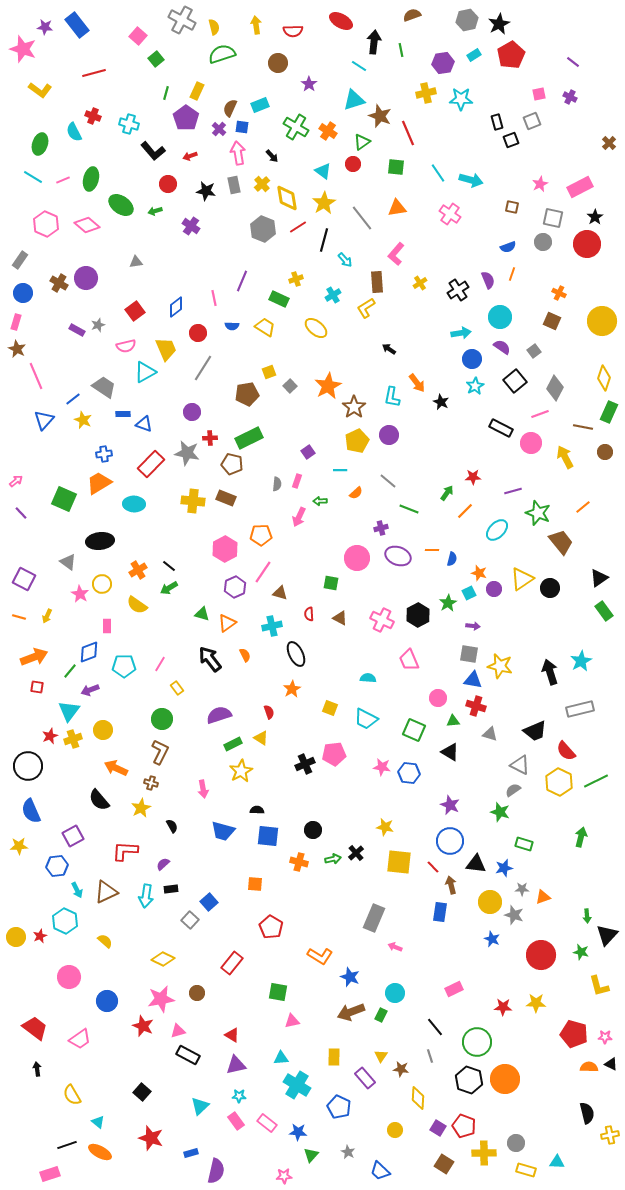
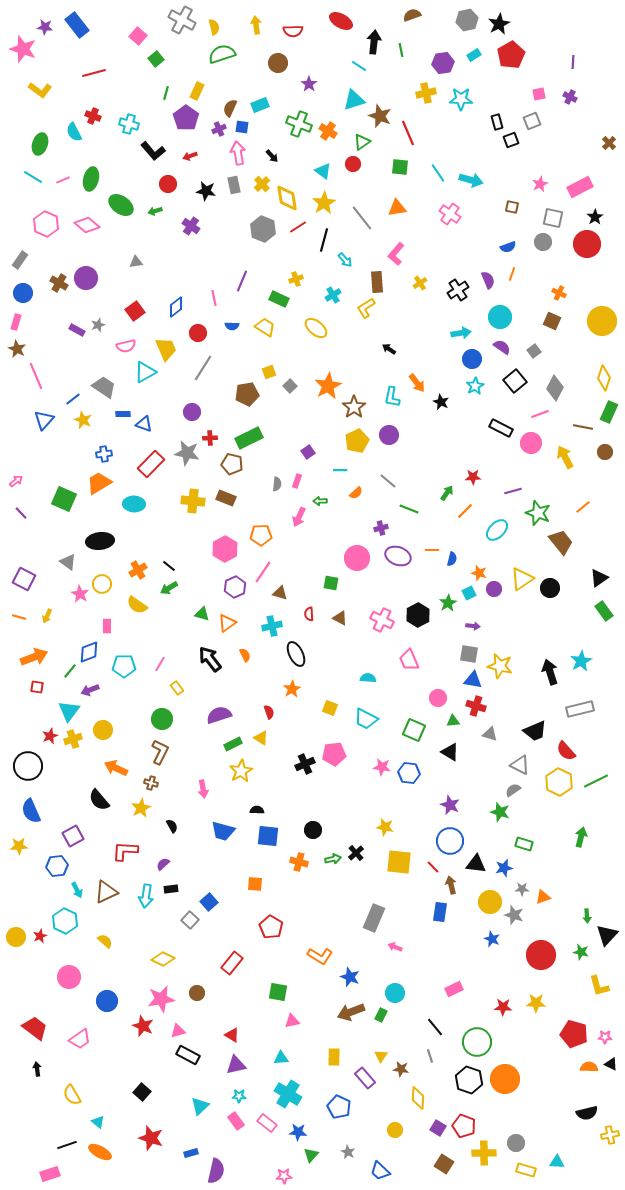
purple line at (573, 62): rotated 56 degrees clockwise
green cross at (296, 127): moved 3 px right, 3 px up; rotated 10 degrees counterclockwise
purple cross at (219, 129): rotated 24 degrees clockwise
green square at (396, 167): moved 4 px right
cyan cross at (297, 1085): moved 9 px left, 9 px down
black semicircle at (587, 1113): rotated 90 degrees clockwise
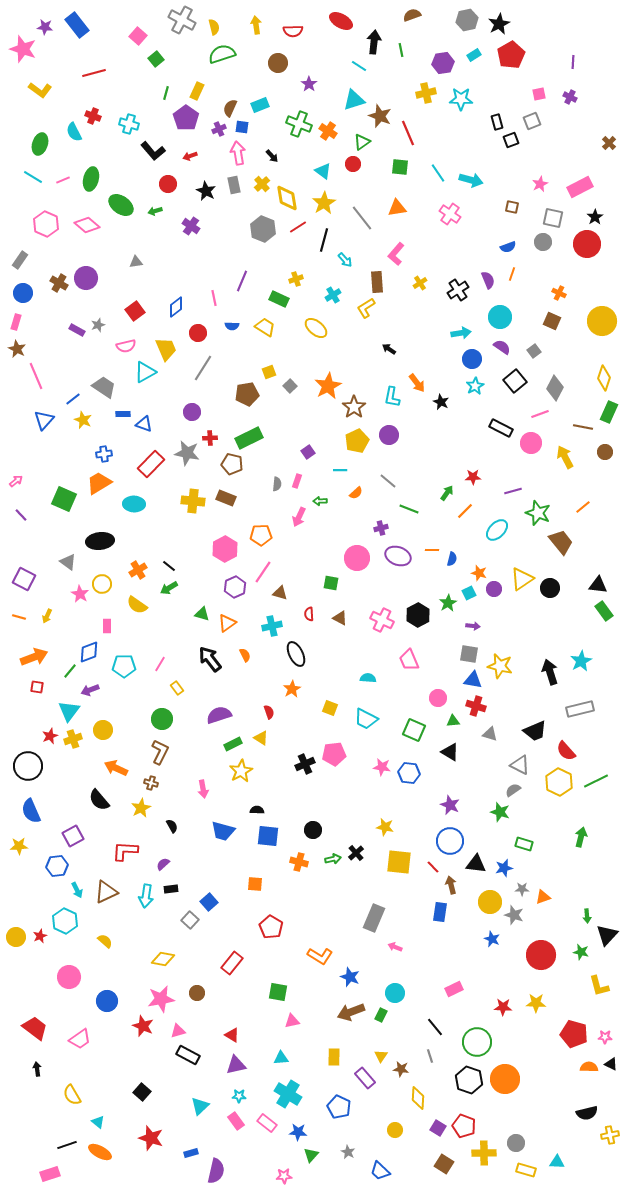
black star at (206, 191): rotated 18 degrees clockwise
purple line at (21, 513): moved 2 px down
black triangle at (599, 578): moved 1 px left, 7 px down; rotated 42 degrees clockwise
yellow diamond at (163, 959): rotated 15 degrees counterclockwise
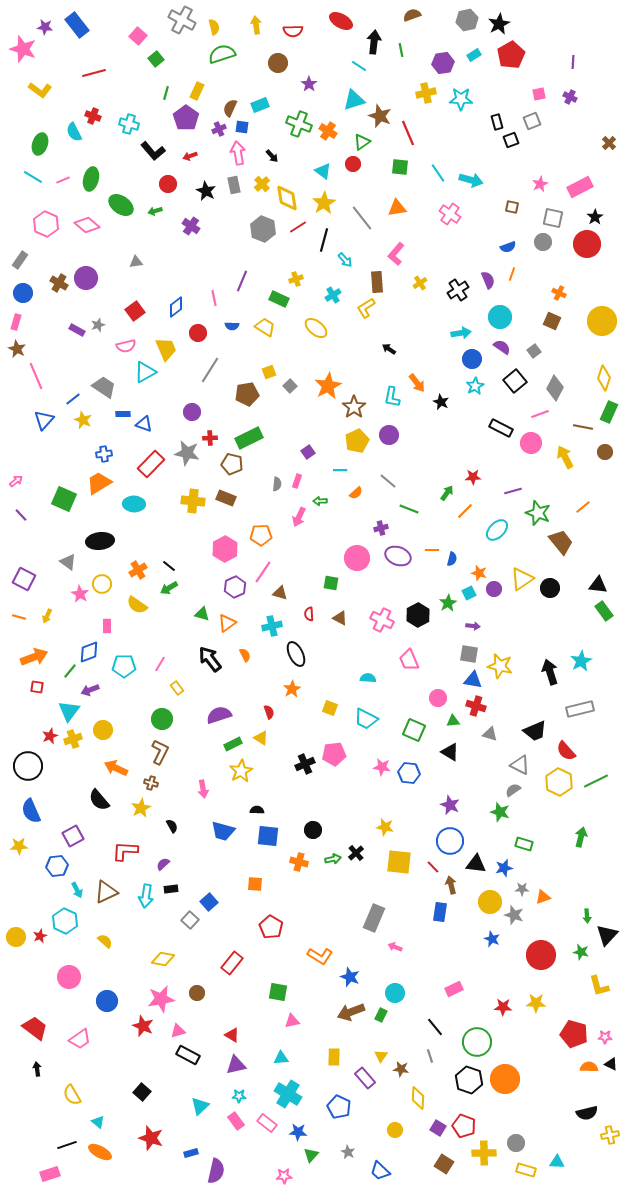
gray line at (203, 368): moved 7 px right, 2 px down
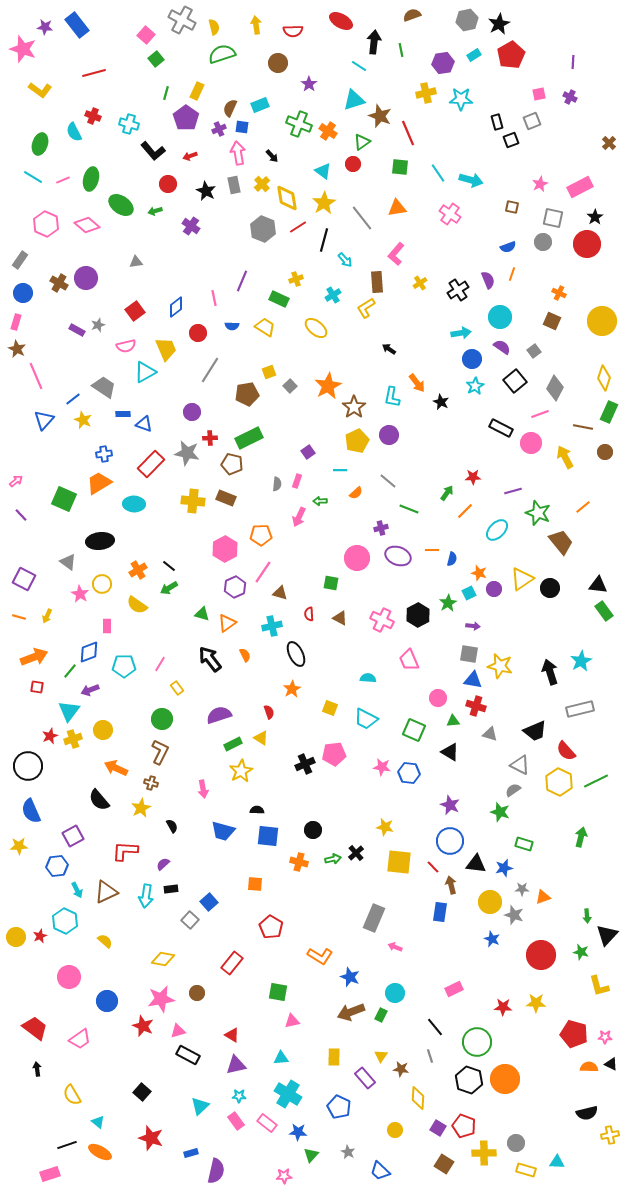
pink square at (138, 36): moved 8 px right, 1 px up
